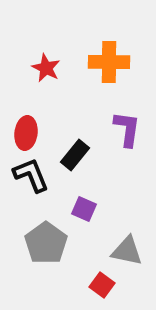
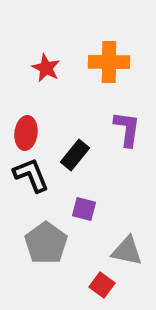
purple square: rotated 10 degrees counterclockwise
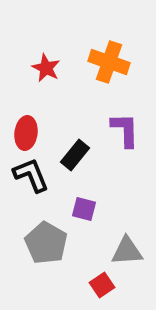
orange cross: rotated 18 degrees clockwise
purple L-shape: moved 2 px left, 1 px down; rotated 9 degrees counterclockwise
gray pentagon: rotated 6 degrees counterclockwise
gray triangle: rotated 16 degrees counterclockwise
red square: rotated 20 degrees clockwise
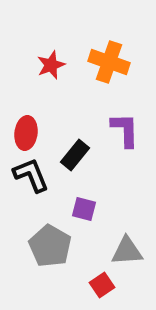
red star: moved 5 px right, 3 px up; rotated 24 degrees clockwise
gray pentagon: moved 4 px right, 3 px down
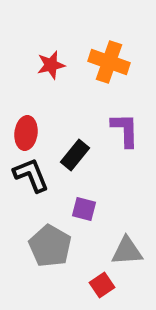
red star: rotated 8 degrees clockwise
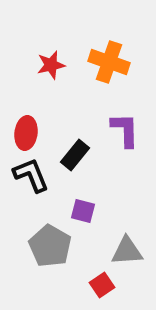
purple square: moved 1 px left, 2 px down
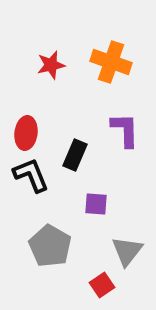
orange cross: moved 2 px right
black rectangle: rotated 16 degrees counterclockwise
purple square: moved 13 px right, 7 px up; rotated 10 degrees counterclockwise
gray triangle: rotated 48 degrees counterclockwise
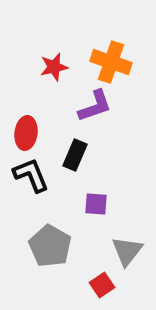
red star: moved 3 px right, 2 px down
purple L-shape: moved 30 px left, 24 px up; rotated 72 degrees clockwise
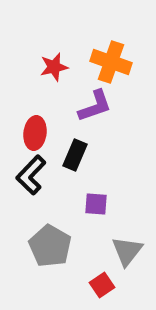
red ellipse: moved 9 px right
black L-shape: rotated 114 degrees counterclockwise
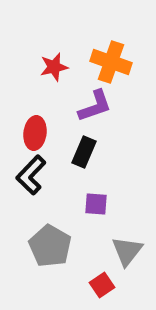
black rectangle: moved 9 px right, 3 px up
